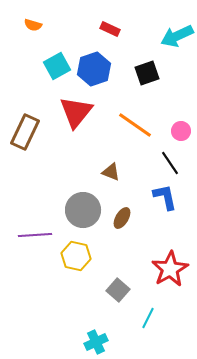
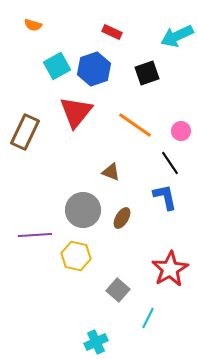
red rectangle: moved 2 px right, 3 px down
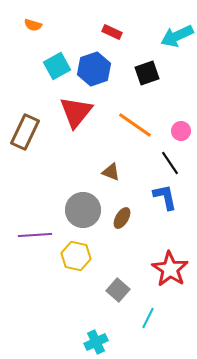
red star: rotated 9 degrees counterclockwise
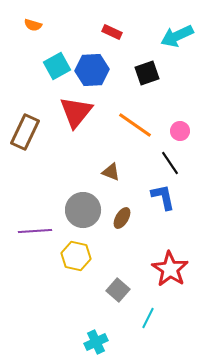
blue hexagon: moved 2 px left, 1 px down; rotated 16 degrees clockwise
pink circle: moved 1 px left
blue L-shape: moved 2 px left
purple line: moved 4 px up
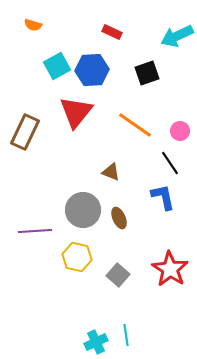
brown ellipse: moved 3 px left; rotated 55 degrees counterclockwise
yellow hexagon: moved 1 px right, 1 px down
gray square: moved 15 px up
cyan line: moved 22 px left, 17 px down; rotated 35 degrees counterclockwise
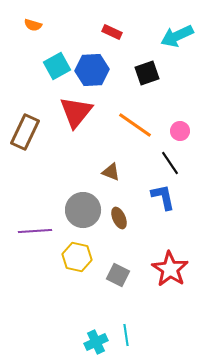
gray square: rotated 15 degrees counterclockwise
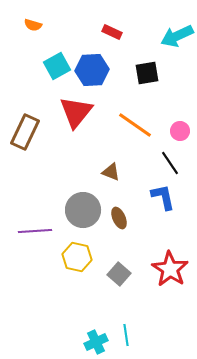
black square: rotated 10 degrees clockwise
gray square: moved 1 px right, 1 px up; rotated 15 degrees clockwise
